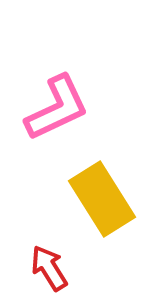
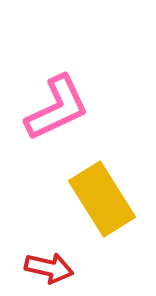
red arrow: rotated 135 degrees clockwise
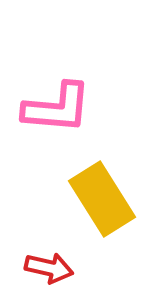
pink L-shape: rotated 30 degrees clockwise
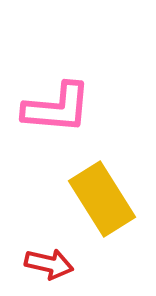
red arrow: moved 4 px up
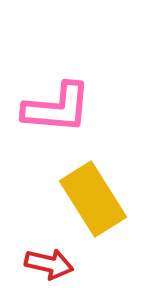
yellow rectangle: moved 9 px left
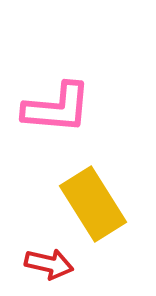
yellow rectangle: moved 5 px down
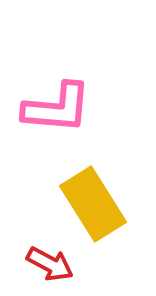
red arrow: moved 1 px right; rotated 15 degrees clockwise
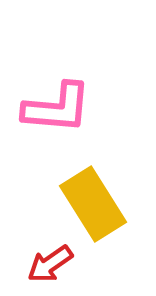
red arrow: rotated 117 degrees clockwise
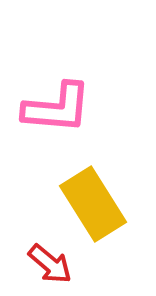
red arrow: rotated 105 degrees counterclockwise
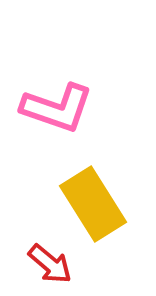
pink L-shape: rotated 14 degrees clockwise
